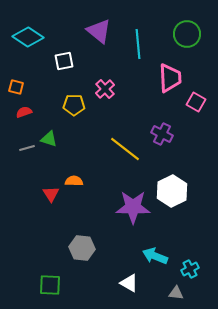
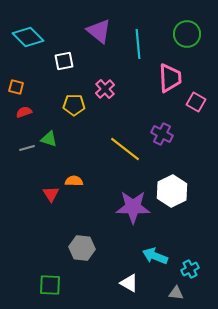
cyan diamond: rotated 12 degrees clockwise
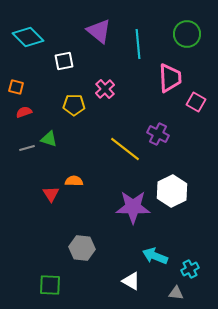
purple cross: moved 4 px left
white triangle: moved 2 px right, 2 px up
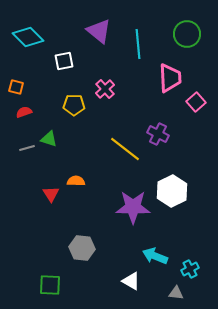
pink square: rotated 18 degrees clockwise
orange semicircle: moved 2 px right
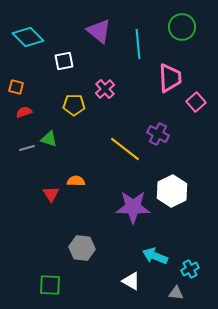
green circle: moved 5 px left, 7 px up
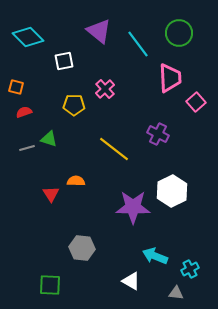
green circle: moved 3 px left, 6 px down
cyan line: rotated 32 degrees counterclockwise
yellow line: moved 11 px left
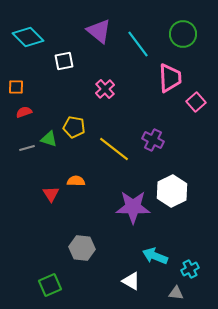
green circle: moved 4 px right, 1 px down
orange square: rotated 14 degrees counterclockwise
yellow pentagon: moved 22 px down; rotated 10 degrees clockwise
purple cross: moved 5 px left, 6 px down
green square: rotated 25 degrees counterclockwise
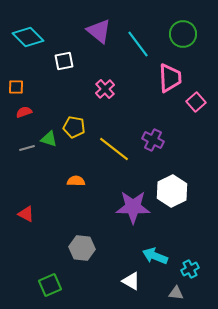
red triangle: moved 25 px left, 20 px down; rotated 30 degrees counterclockwise
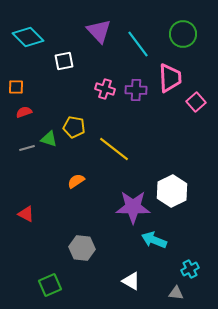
purple triangle: rotated 8 degrees clockwise
pink cross: rotated 30 degrees counterclockwise
purple cross: moved 17 px left, 50 px up; rotated 25 degrees counterclockwise
orange semicircle: rotated 36 degrees counterclockwise
cyan arrow: moved 1 px left, 16 px up
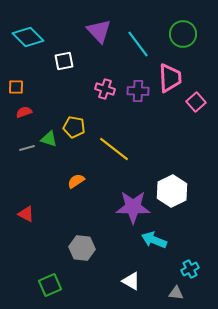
purple cross: moved 2 px right, 1 px down
